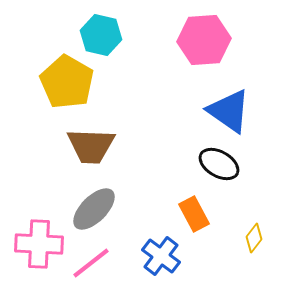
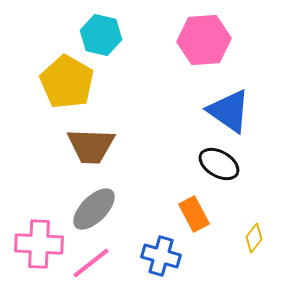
blue cross: rotated 21 degrees counterclockwise
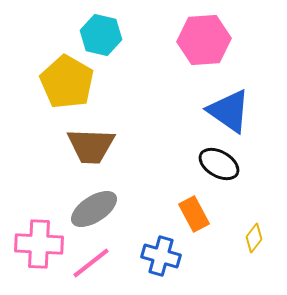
gray ellipse: rotated 12 degrees clockwise
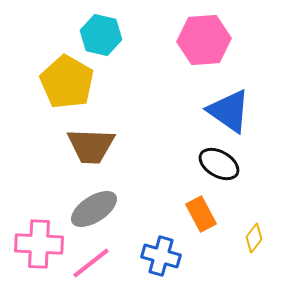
orange rectangle: moved 7 px right
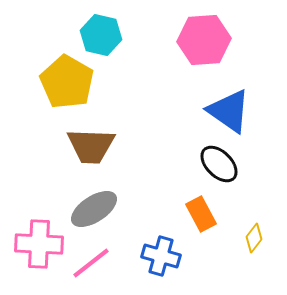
black ellipse: rotated 15 degrees clockwise
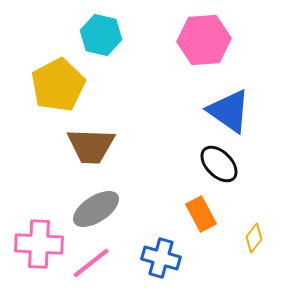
yellow pentagon: moved 9 px left, 3 px down; rotated 14 degrees clockwise
gray ellipse: moved 2 px right
blue cross: moved 2 px down
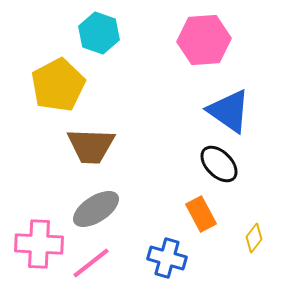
cyan hexagon: moved 2 px left, 2 px up; rotated 6 degrees clockwise
blue cross: moved 6 px right
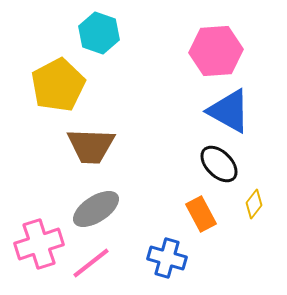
pink hexagon: moved 12 px right, 11 px down
blue triangle: rotated 6 degrees counterclockwise
yellow diamond: moved 34 px up
pink cross: rotated 21 degrees counterclockwise
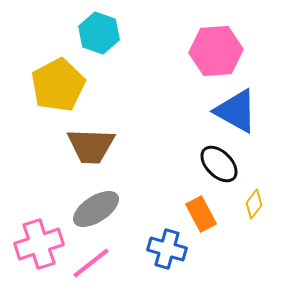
blue triangle: moved 7 px right
blue cross: moved 9 px up
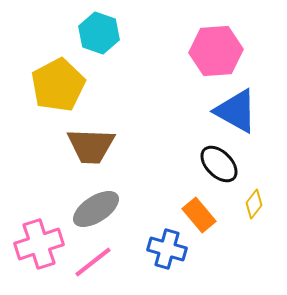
orange rectangle: moved 2 px left, 1 px down; rotated 12 degrees counterclockwise
pink line: moved 2 px right, 1 px up
